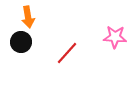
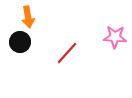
black circle: moved 1 px left
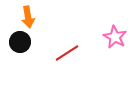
pink star: rotated 25 degrees clockwise
red line: rotated 15 degrees clockwise
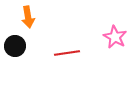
black circle: moved 5 px left, 4 px down
red line: rotated 25 degrees clockwise
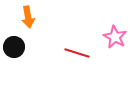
black circle: moved 1 px left, 1 px down
red line: moved 10 px right; rotated 25 degrees clockwise
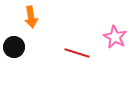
orange arrow: moved 3 px right
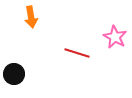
black circle: moved 27 px down
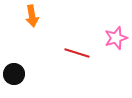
orange arrow: moved 1 px right, 1 px up
pink star: moved 1 px right, 1 px down; rotated 25 degrees clockwise
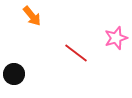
orange arrow: rotated 30 degrees counterclockwise
red line: moved 1 px left; rotated 20 degrees clockwise
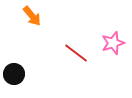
pink star: moved 3 px left, 5 px down
